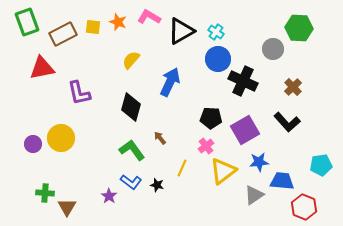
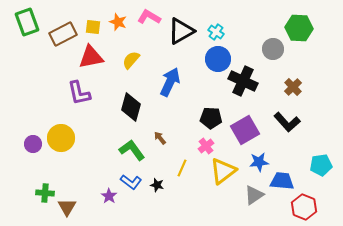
red triangle: moved 49 px right, 11 px up
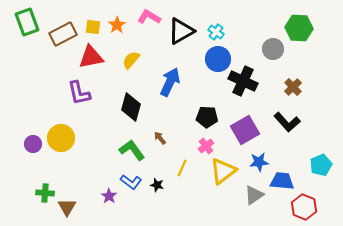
orange star: moved 1 px left, 3 px down; rotated 18 degrees clockwise
black pentagon: moved 4 px left, 1 px up
cyan pentagon: rotated 15 degrees counterclockwise
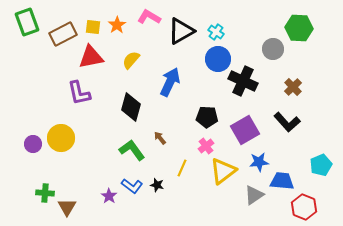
blue L-shape: moved 1 px right, 4 px down
